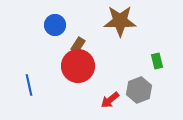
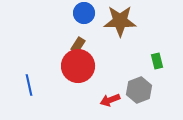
blue circle: moved 29 px right, 12 px up
red arrow: rotated 18 degrees clockwise
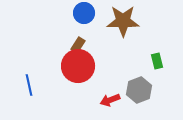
brown star: moved 3 px right
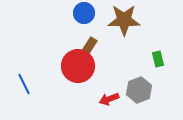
brown star: moved 1 px right, 1 px up
brown rectangle: moved 12 px right
green rectangle: moved 1 px right, 2 px up
blue line: moved 5 px left, 1 px up; rotated 15 degrees counterclockwise
red arrow: moved 1 px left, 1 px up
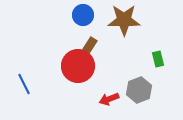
blue circle: moved 1 px left, 2 px down
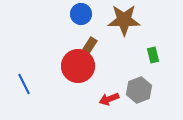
blue circle: moved 2 px left, 1 px up
green rectangle: moved 5 px left, 4 px up
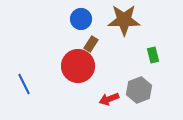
blue circle: moved 5 px down
brown rectangle: moved 1 px right, 1 px up
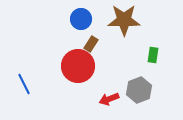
green rectangle: rotated 21 degrees clockwise
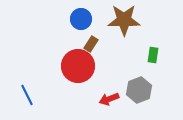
blue line: moved 3 px right, 11 px down
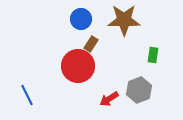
red arrow: rotated 12 degrees counterclockwise
